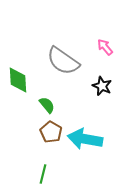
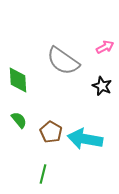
pink arrow: rotated 102 degrees clockwise
green semicircle: moved 28 px left, 15 px down
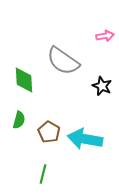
pink arrow: moved 11 px up; rotated 18 degrees clockwise
green diamond: moved 6 px right
green semicircle: rotated 54 degrees clockwise
brown pentagon: moved 2 px left
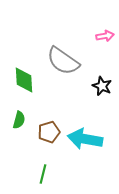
brown pentagon: rotated 25 degrees clockwise
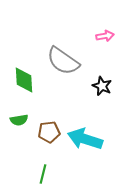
green semicircle: rotated 66 degrees clockwise
brown pentagon: rotated 10 degrees clockwise
cyan arrow: rotated 8 degrees clockwise
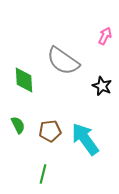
pink arrow: rotated 54 degrees counterclockwise
green semicircle: moved 1 px left, 5 px down; rotated 108 degrees counterclockwise
brown pentagon: moved 1 px right, 1 px up
cyan arrow: rotated 36 degrees clockwise
